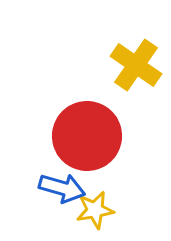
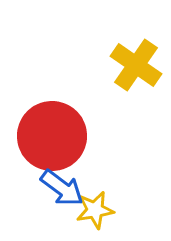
red circle: moved 35 px left
blue arrow: rotated 21 degrees clockwise
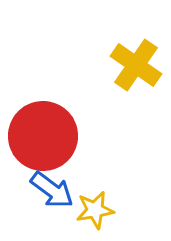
red circle: moved 9 px left
blue arrow: moved 10 px left, 2 px down
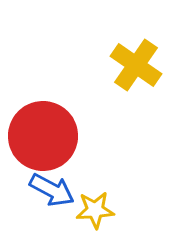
blue arrow: rotated 9 degrees counterclockwise
yellow star: rotated 6 degrees clockwise
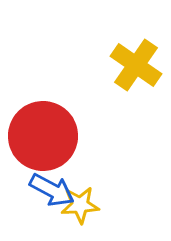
yellow star: moved 15 px left, 5 px up
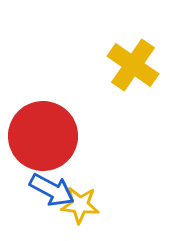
yellow cross: moved 3 px left
yellow star: rotated 9 degrees clockwise
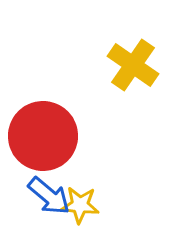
blue arrow: moved 3 px left, 6 px down; rotated 12 degrees clockwise
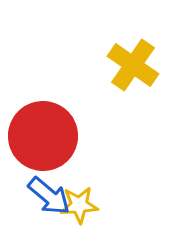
yellow star: moved 1 px left; rotated 9 degrees counterclockwise
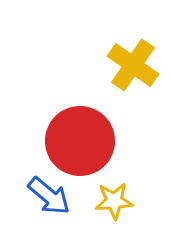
red circle: moved 37 px right, 5 px down
yellow star: moved 35 px right, 4 px up
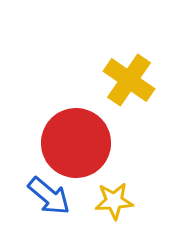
yellow cross: moved 4 px left, 15 px down
red circle: moved 4 px left, 2 px down
